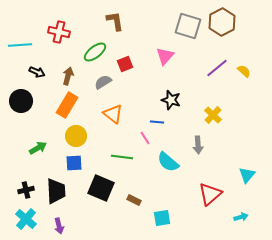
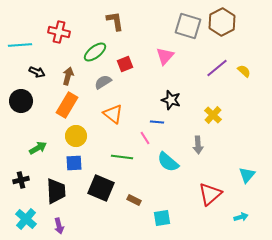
black cross: moved 5 px left, 10 px up
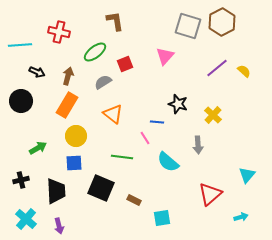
black star: moved 7 px right, 4 px down
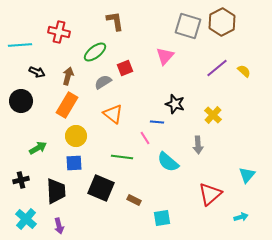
red square: moved 4 px down
black star: moved 3 px left
